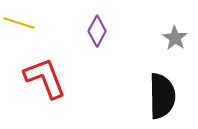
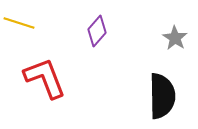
purple diamond: rotated 12 degrees clockwise
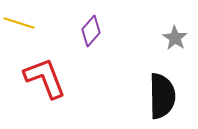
purple diamond: moved 6 px left
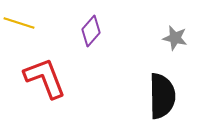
gray star: rotated 20 degrees counterclockwise
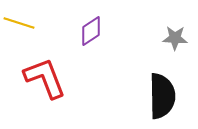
purple diamond: rotated 16 degrees clockwise
gray star: rotated 10 degrees counterclockwise
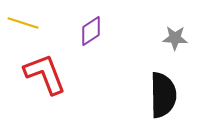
yellow line: moved 4 px right
red L-shape: moved 4 px up
black semicircle: moved 1 px right, 1 px up
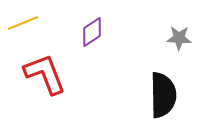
yellow line: rotated 40 degrees counterclockwise
purple diamond: moved 1 px right, 1 px down
gray star: moved 4 px right
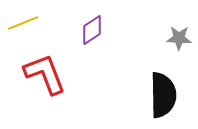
purple diamond: moved 2 px up
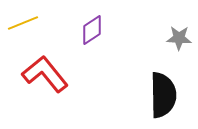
red L-shape: rotated 18 degrees counterclockwise
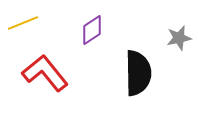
gray star: rotated 15 degrees counterclockwise
red L-shape: moved 1 px up
black semicircle: moved 25 px left, 22 px up
